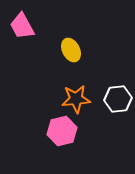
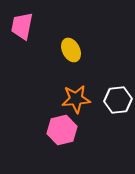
pink trapezoid: rotated 40 degrees clockwise
white hexagon: moved 1 px down
pink hexagon: moved 1 px up
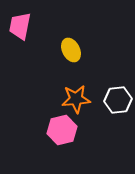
pink trapezoid: moved 2 px left
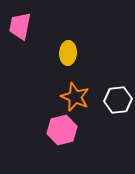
yellow ellipse: moved 3 px left, 3 px down; rotated 30 degrees clockwise
orange star: moved 1 px left, 2 px up; rotated 28 degrees clockwise
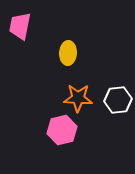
orange star: moved 3 px right, 1 px down; rotated 20 degrees counterclockwise
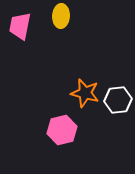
yellow ellipse: moved 7 px left, 37 px up
orange star: moved 7 px right, 5 px up; rotated 12 degrees clockwise
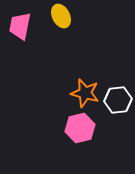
yellow ellipse: rotated 30 degrees counterclockwise
pink hexagon: moved 18 px right, 2 px up
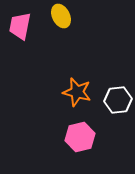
orange star: moved 8 px left, 1 px up
pink hexagon: moved 9 px down
